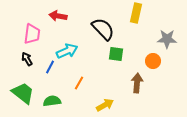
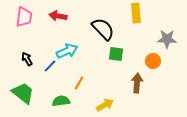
yellow rectangle: rotated 18 degrees counterclockwise
pink trapezoid: moved 8 px left, 17 px up
blue line: moved 1 px up; rotated 16 degrees clockwise
green semicircle: moved 9 px right
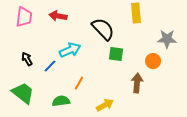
cyan arrow: moved 3 px right, 1 px up
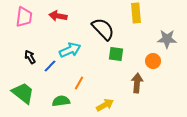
black arrow: moved 3 px right, 2 px up
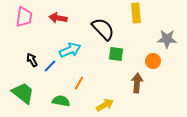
red arrow: moved 2 px down
black arrow: moved 2 px right, 3 px down
green semicircle: rotated 18 degrees clockwise
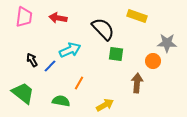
yellow rectangle: moved 1 px right, 3 px down; rotated 66 degrees counterclockwise
gray star: moved 4 px down
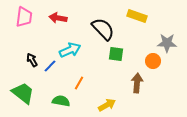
yellow arrow: moved 2 px right
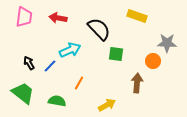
black semicircle: moved 4 px left
black arrow: moved 3 px left, 3 px down
green semicircle: moved 4 px left
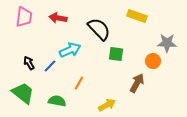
brown arrow: rotated 24 degrees clockwise
